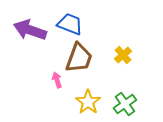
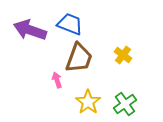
yellow cross: rotated 12 degrees counterclockwise
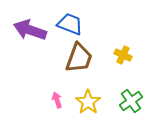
yellow cross: rotated 12 degrees counterclockwise
pink arrow: moved 20 px down
green cross: moved 6 px right, 3 px up
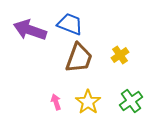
yellow cross: moved 3 px left; rotated 30 degrees clockwise
pink arrow: moved 1 px left, 2 px down
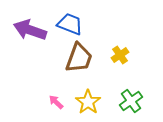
pink arrow: rotated 28 degrees counterclockwise
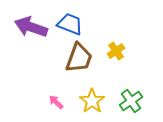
purple arrow: moved 1 px right, 3 px up
yellow cross: moved 4 px left, 4 px up
yellow star: moved 4 px right, 1 px up
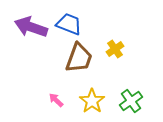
blue trapezoid: moved 1 px left
yellow cross: moved 1 px left, 2 px up
pink arrow: moved 2 px up
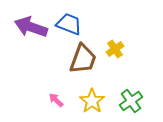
brown trapezoid: moved 4 px right, 1 px down
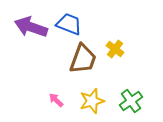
yellow cross: rotated 18 degrees counterclockwise
yellow star: rotated 20 degrees clockwise
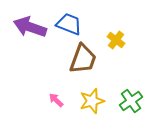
purple arrow: moved 1 px left
yellow cross: moved 1 px right, 9 px up
